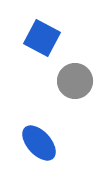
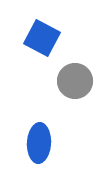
blue ellipse: rotated 45 degrees clockwise
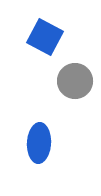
blue square: moved 3 px right, 1 px up
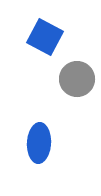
gray circle: moved 2 px right, 2 px up
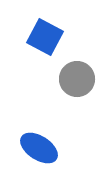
blue ellipse: moved 5 px down; rotated 60 degrees counterclockwise
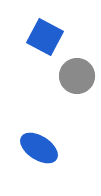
gray circle: moved 3 px up
